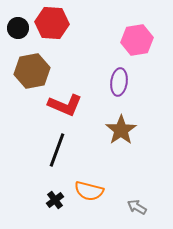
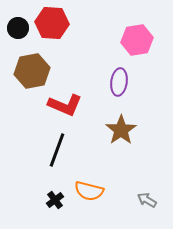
gray arrow: moved 10 px right, 7 px up
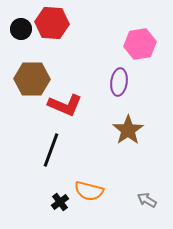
black circle: moved 3 px right, 1 px down
pink hexagon: moved 3 px right, 4 px down
brown hexagon: moved 8 px down; rotated 12 degrees clockwise
brown star: moved 7 px right
black line: moved 6 px left
black cross: moved 5 px right, 2 px down
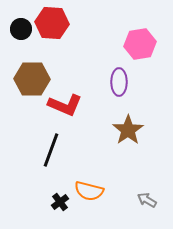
purple ellipse: rotated 8 degrees counterclockwise
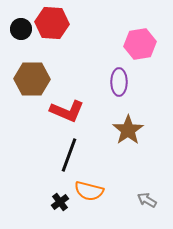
red L-shape: moved 2 px right, 6 px down
black line: moved 18 px right, 5 px down
